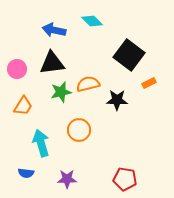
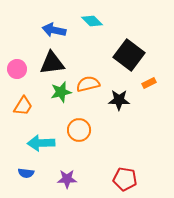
black star: moved 2 px right
cyan arrow: rotated 76 degrees counterclockwise
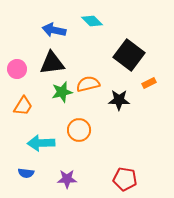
green star: moved 1 px right
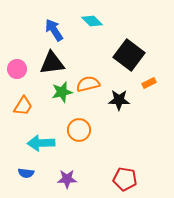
blue arrow: rotated 45 degrees clockwise
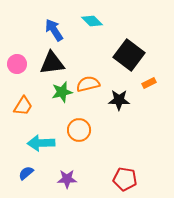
pink circle: moved 5 px up
blue semicircle: rotated 133 degrees clockwise
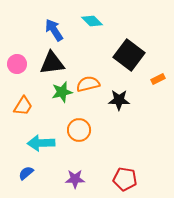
orange rectangle: moved 9 px right, 4 px up
purple star: moved 8 px right
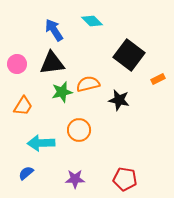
black star: rotated 10 degrees clockwise
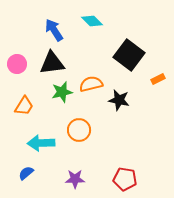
orange semicircle: moved 3 px right
orange trapezoid: moved 1 px right
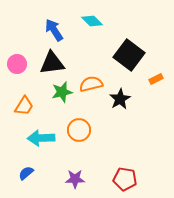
orange rectangle: moved 2 px left
black star: moved 1 px right, 1 px up; rotated 30 degrees clockwise
cyan arrow: moved 5 px up
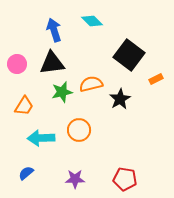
blue arrow: rotated 15 degrees clockwise
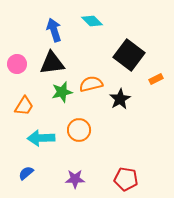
red pentagon: moved 1 px right
